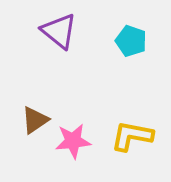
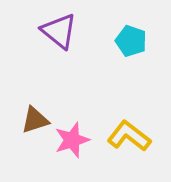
brown triangle: rotated 16 degrees clockwise
yellow L-shape: moved 3 px left; rotated 27 degrees clockwise
pink star: moved 1 px left, 1 px up; rotated 12 degrees counterclockwise
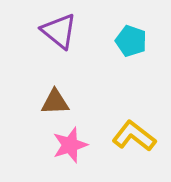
brown triangle: moved 20 px right, 18 px up; rotated 16 degrees clockwise
yellow L-shape: moved 5 px right
pink star: moved 2 px left, 5 px down
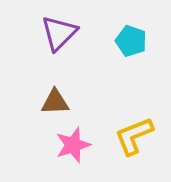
purple triangle: moved 2 px down; rotated 36 degrees clockwise
yellow L-shape: rotated 60 degrees counterclockwise
pink star: moved 3 px right
